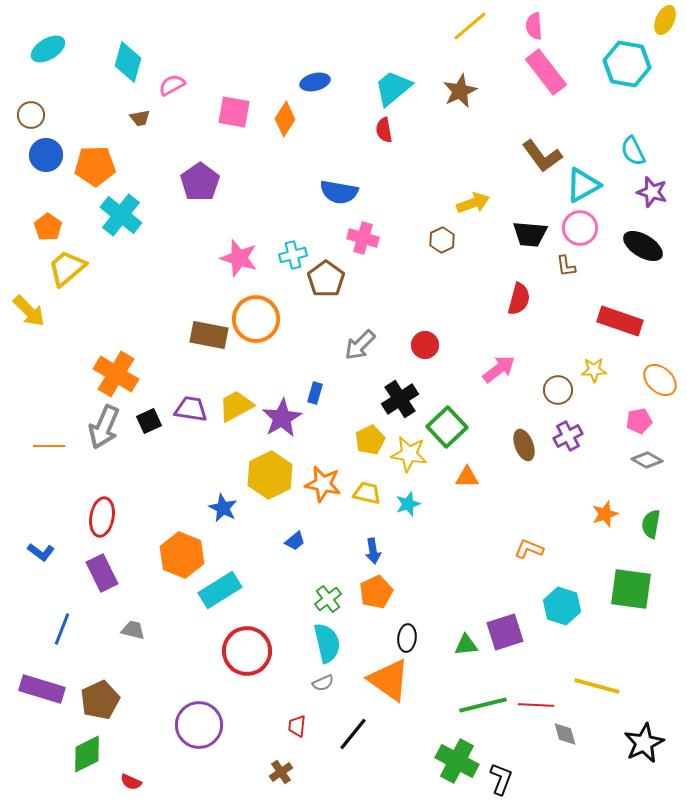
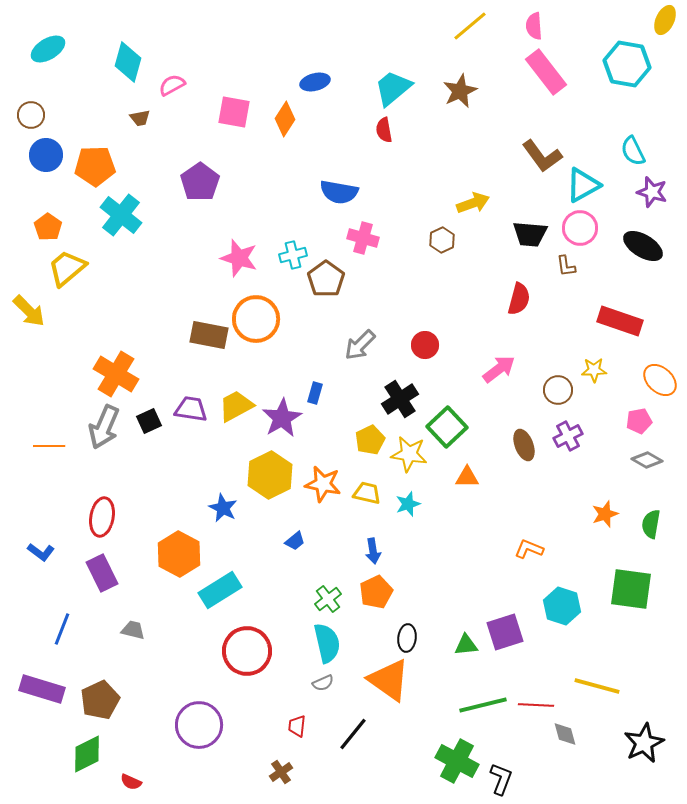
orange hexagon at (182, 555): moved 3 px left, 1 px up; rotated 6 degrees clockwise
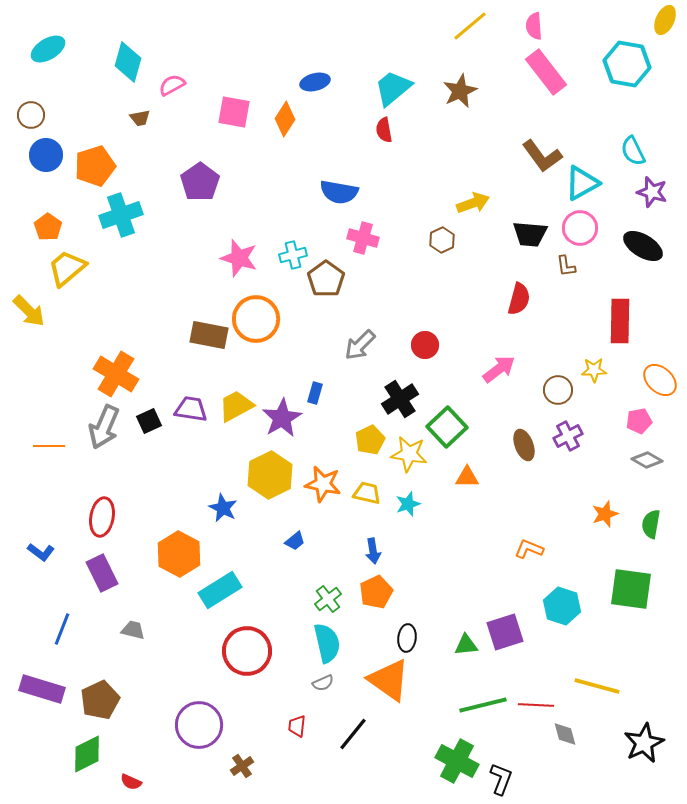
orange pentagon at (95, 166): rotated 15 degrees counterclockwise
cyan triangle at (583, 185): moved 1 px left, 2 px up
cyan cross at (121, 215): rotated 33 degrees clockwise
red rectangle at (620, 321): rotated 72 degrees clockwise
brown cross at (281, 772): moved 39 px left, 6 px up
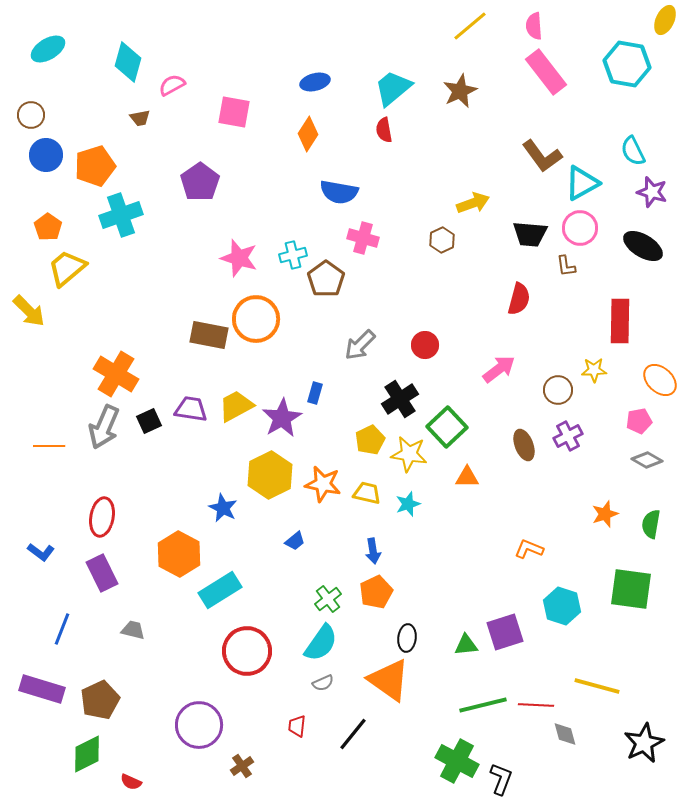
orange diamond at (285, 119): moved 23 px right, 15 px down
cyan semicircle at (327, 643): moved 6 px left; rotated 48 degrees clockwise
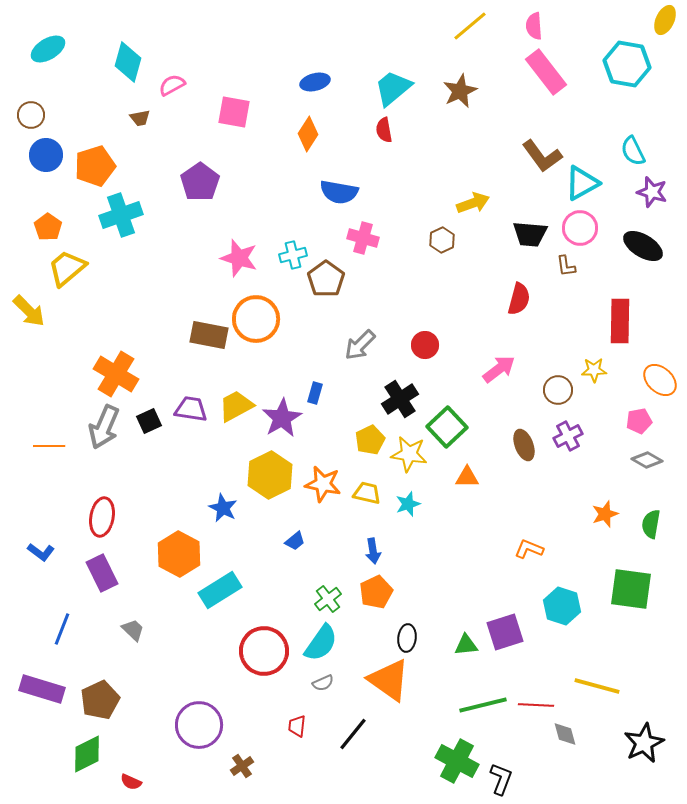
gray trapezoid at (133, 630): rotated 30 degrees clockwise
red circle at (247, 651): moved 17 px right
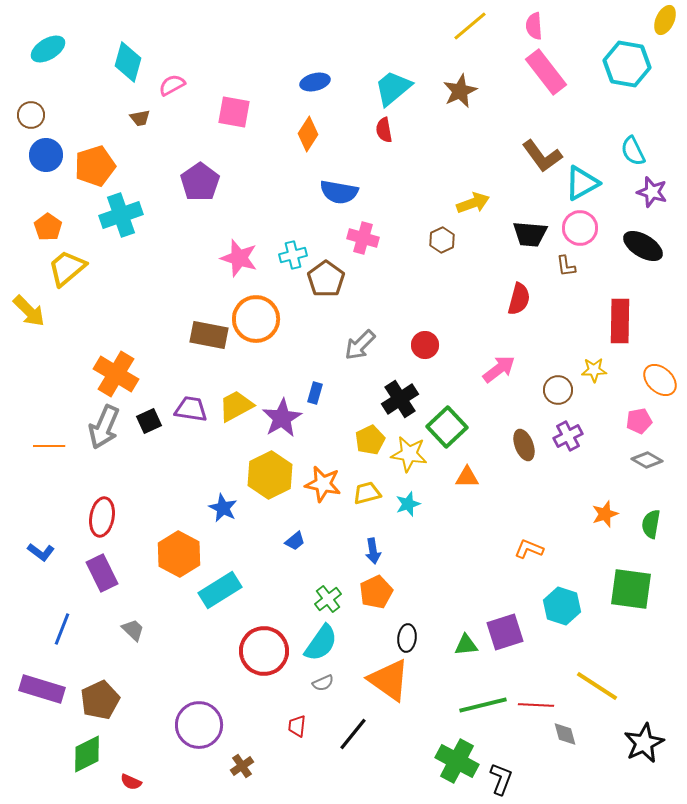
yellow trapezoid at (367, 493): rotated 28 degrees counterclockwise
yellow line at (597, 686): rotated 18 degrees clockwise
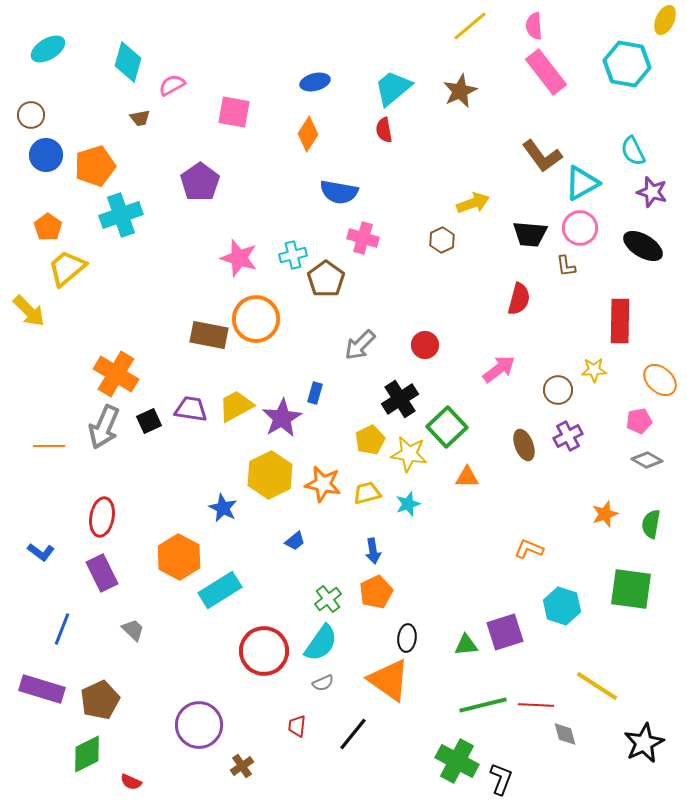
orange hexagon at (179, 554): moved 3 px down
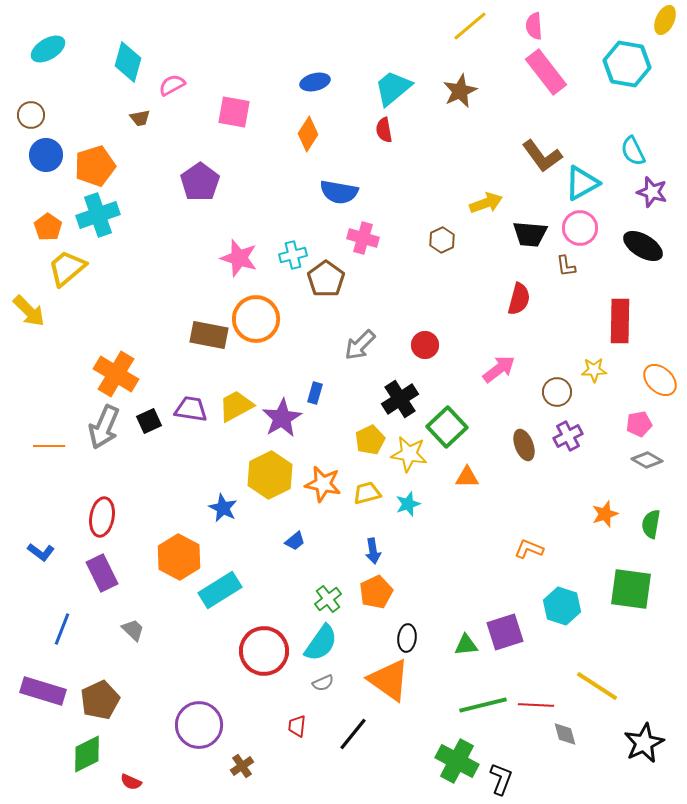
yellow arrow at (473, 203): moved 13 px right
cyan cross at (121, 215): moved 23 px left
brown circle at (558, 390): moved 1 px left, 2 px down
pink pentagon at (639, 421): moved 3 px down
purple rectangle at (42, 689): moved 1 px right, 2 px down
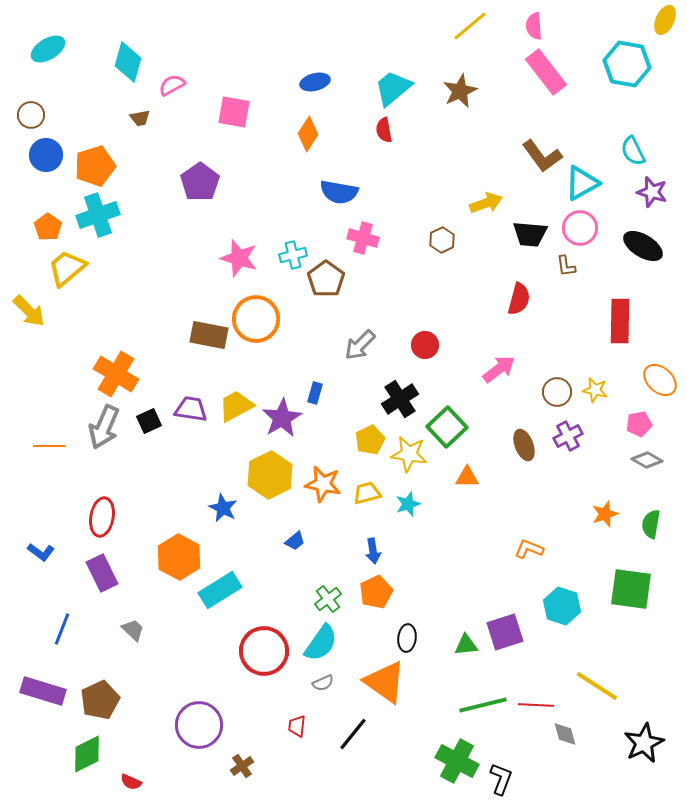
yellow star at (594, 370): moved 1 px right, 20 px down; rotated 15 degrees clockwise
orange triangle at (389, 680): moved 4 px left, 2 px down
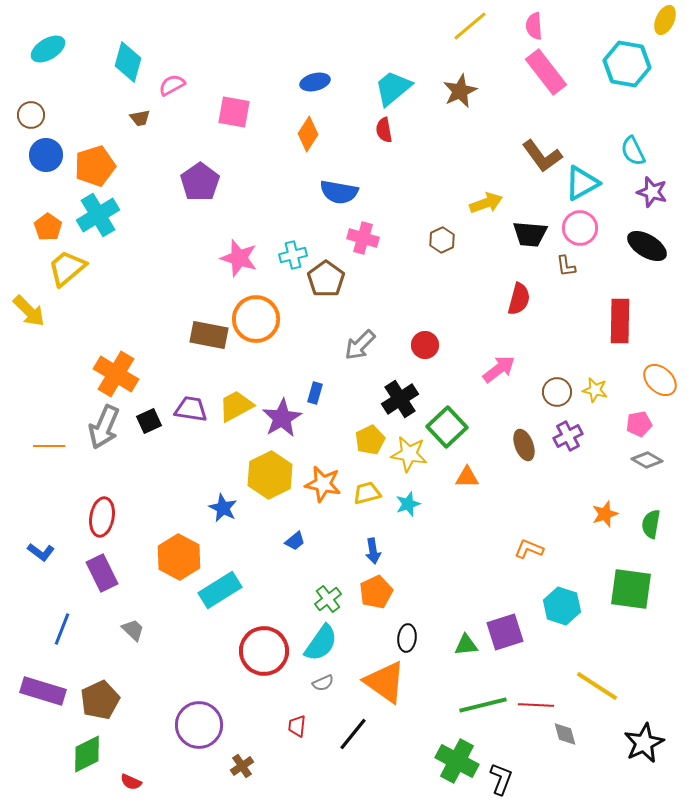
cyan cross at (98, 215): rotated 12 degrees counterclockwise
black ellipse at (643, 246): moved 4 px right
